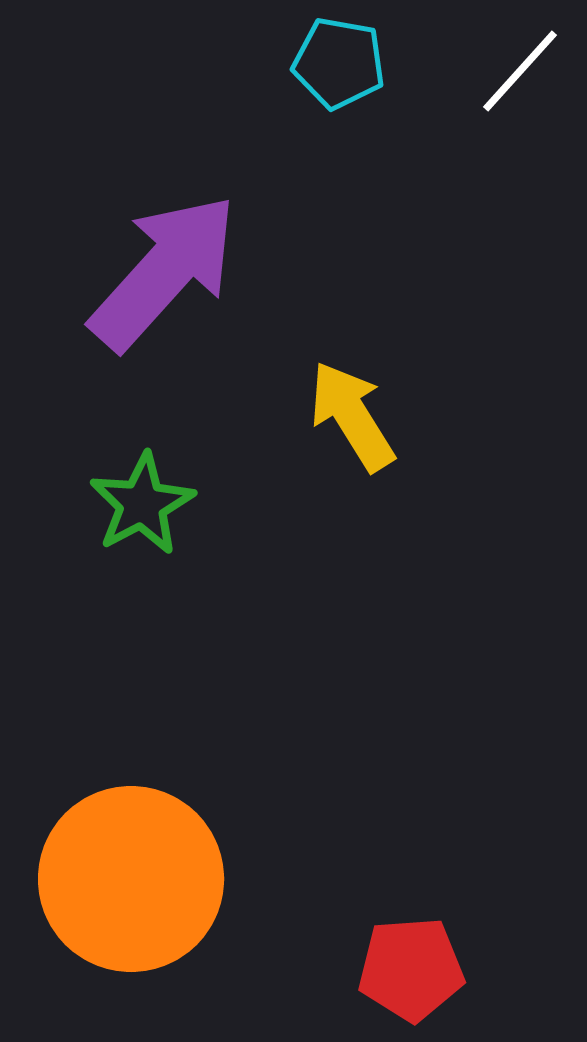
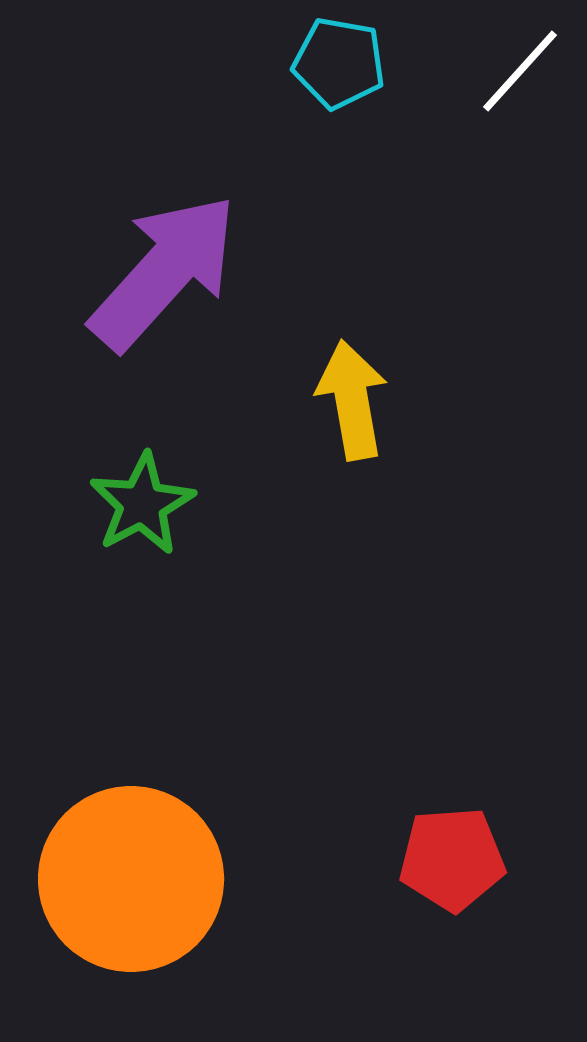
yellow arrow: moved 16 px up; rotated 22 degrees clockwise
red pentagon: moved 41 px right, 110 px up
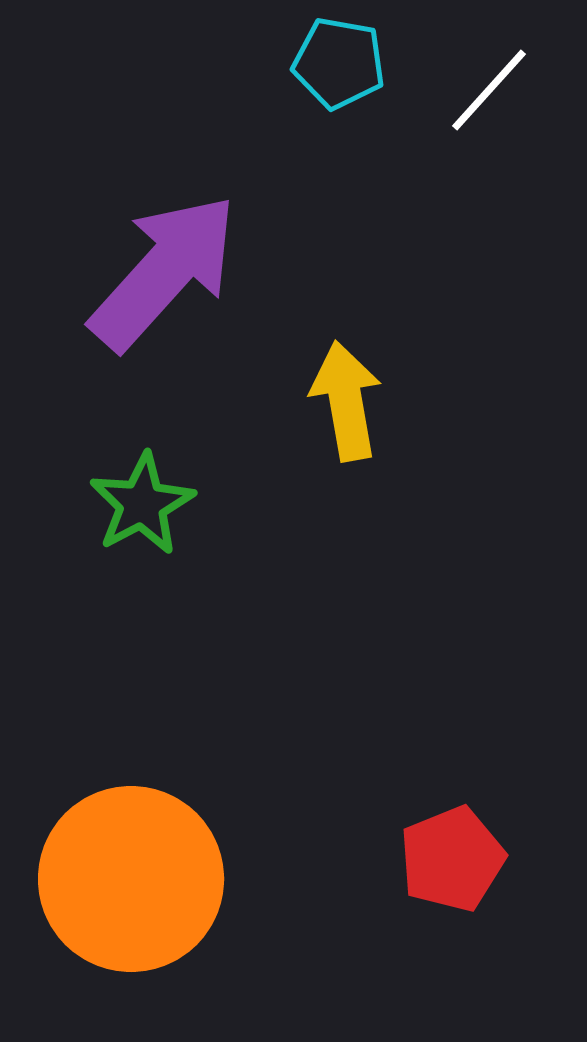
white line: moved 31 px left, 19 px down
yellow arrow: moved 6 px left, 1 px down
red pentagon: rotated 18 degrees counterclockwise
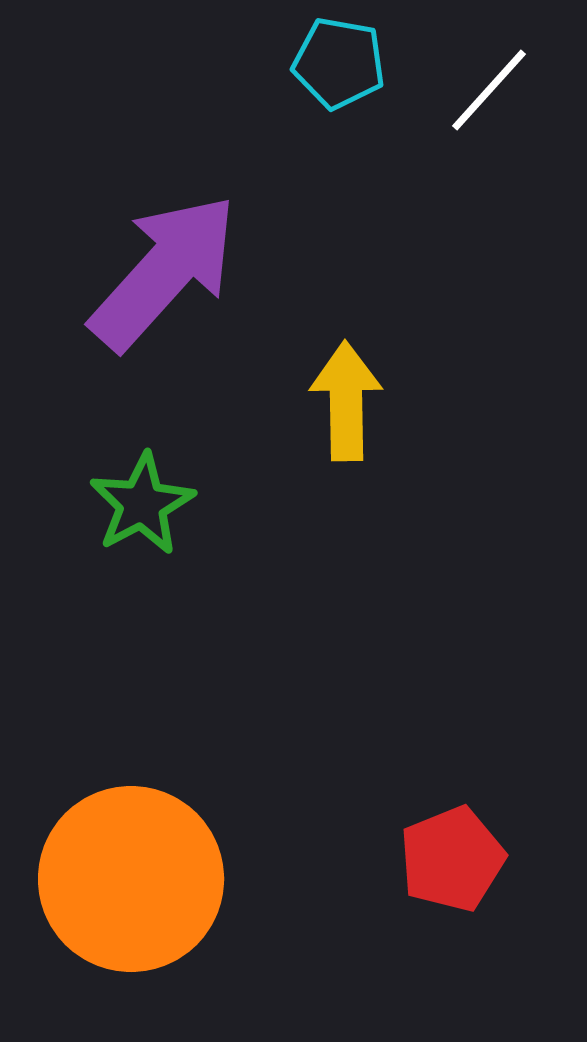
yellow arrow: rotated 9 degrees clockwise
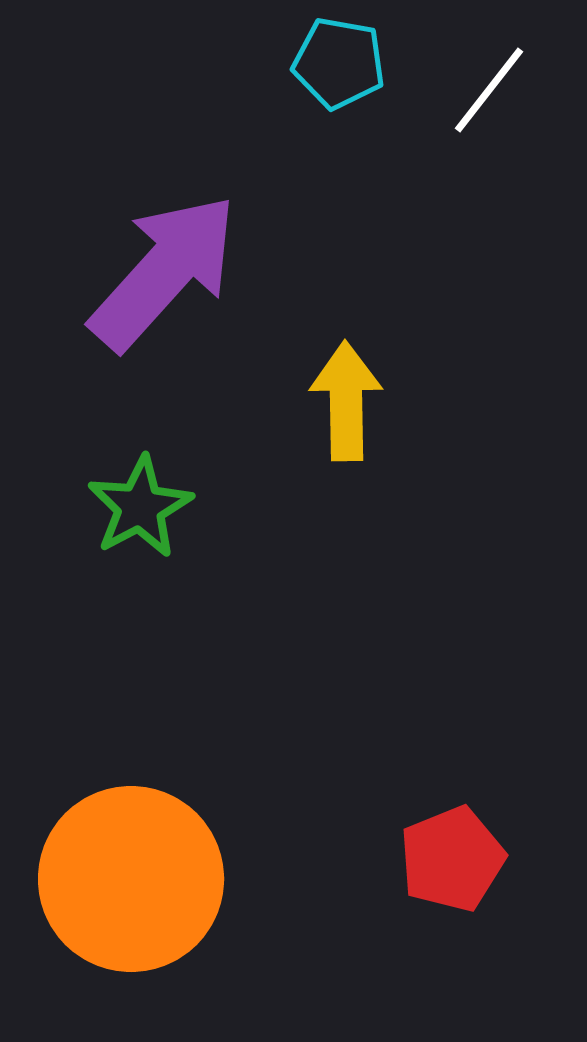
white line: rotated 4 degrees counterclockwise
green star: moved 2 px left, 3 px down
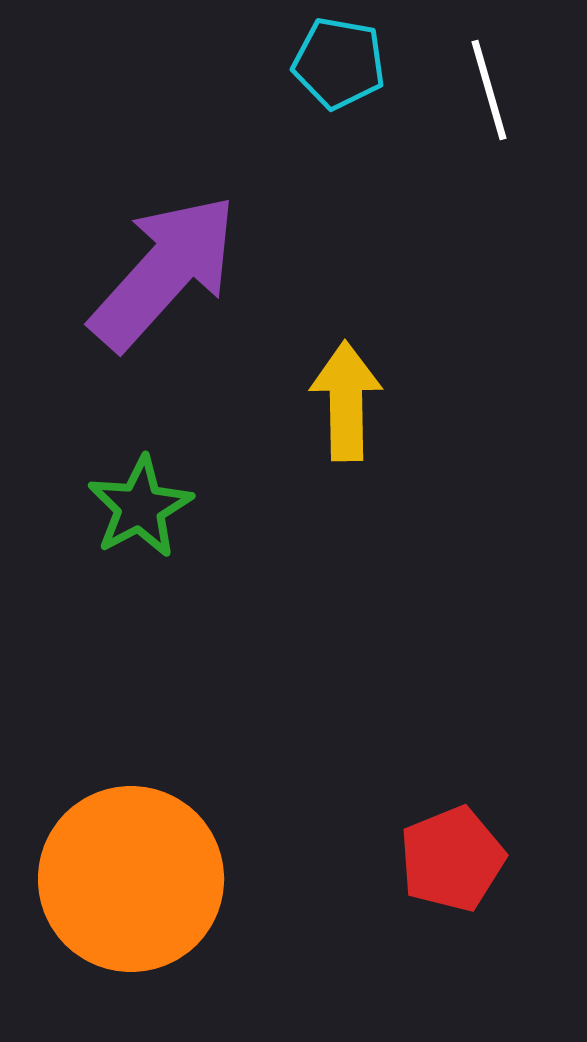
white line: rotated 54 degrees counterclockwise
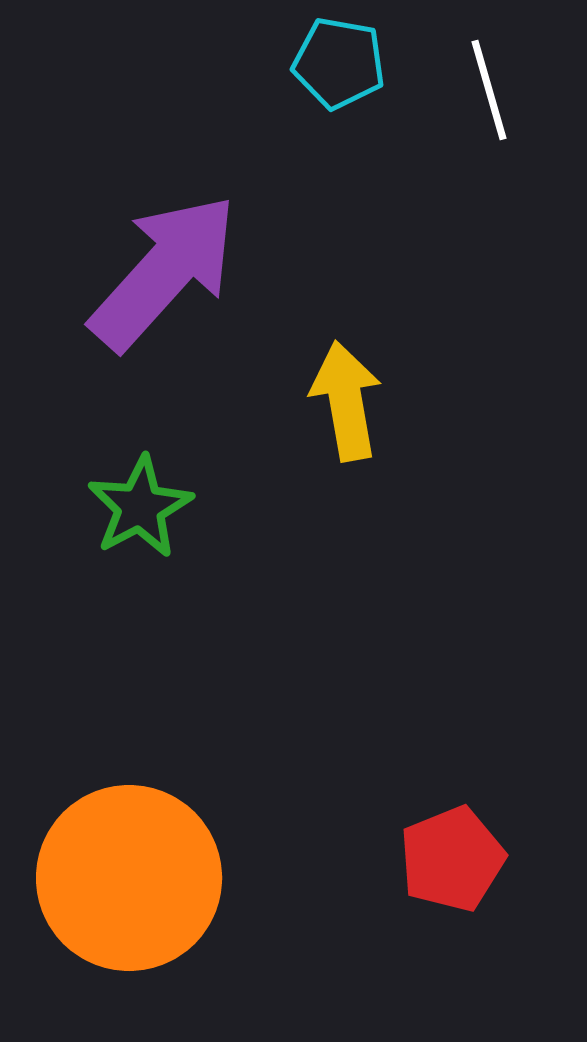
yellow arrow: rotated 9 degrees counterclockwise
orange circle: moved 2 px left, 1 px up
